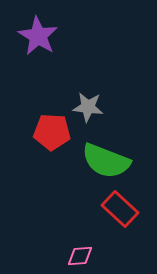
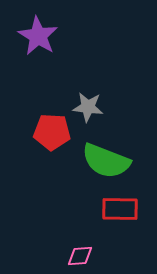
red rectangle: rotated 42 degrees counterclockwise
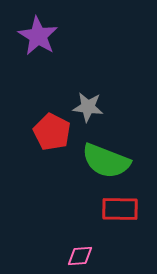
red pentagon: rotated 24 degrees clockwise
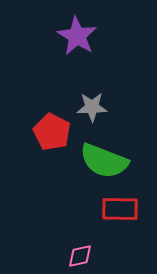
purple star: moved 39 px right
gray star: moved 4 px right; rotated 8 degrees counterclockwise
green semicircle: moved 2 px left
pink diamond: rotated 8 degrees counterclockwise
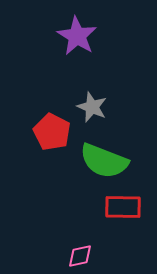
gray star: rotated 24 degrees clockwise
red rectangle: moved 3 px right, 2 px up
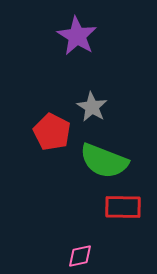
gray star: rotated 8 degrees clockwise
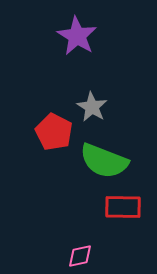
red pentagon: moved 2 px right
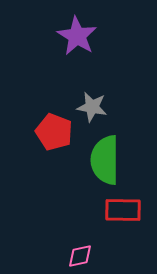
gray star: rotated 20 degrees counterclockwise
red pentagon: rotated 6 degrees counterclockwise
green semicircle: moved 1 px right, 1 px up; rotated 69 degrees clockwise
red rectangle: moved 3 px down
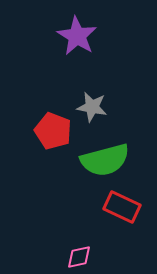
red pentagon: moved 1 px left, 1 px up
green semicircle: rotated 105 degrees counterclockwise
red rectangle: moved 1 px left, 3 px up; rotated 24 degrees clockwise
pink diamond: moved 1 px left, 1 px down
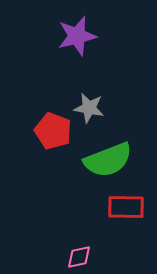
purple star: rotated 27 degrees clockwise
gray star: moved 3 px left, 1 px down
green semicircle: moved 3 px right; rotated 6 degrees counterclockwise
red rectangle: moved 4 px right; rotated 24 degrees counterclockwise
